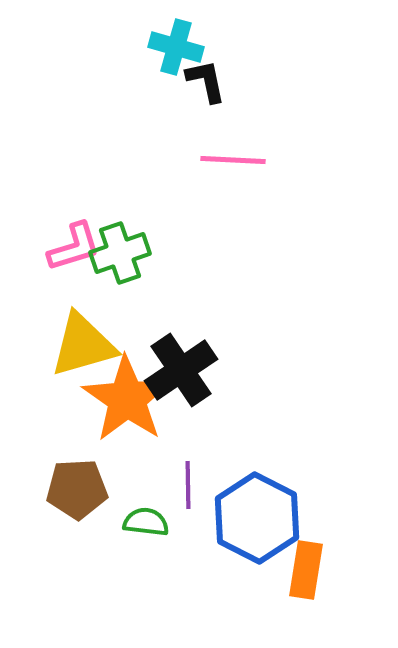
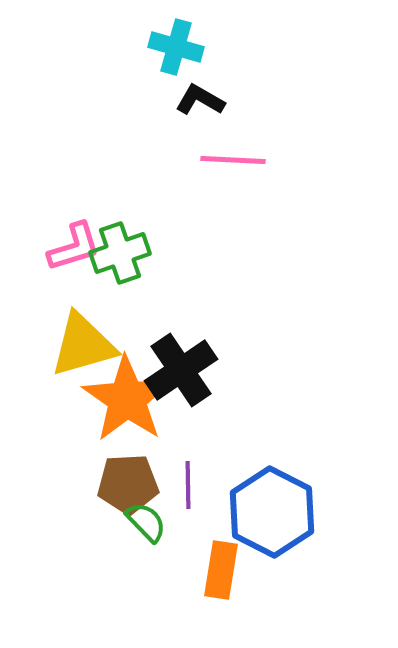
black L-shape: moved 6 px left, 19 px down; rotated 48 degrees counterclockwise
brown pentagon: moved 51 px right, 5 px up
blue hexagon: moved 15 px right, 6 px up
green semicircle: rotated 39 degrees clockwise
orange rectangle: moved 85 px left
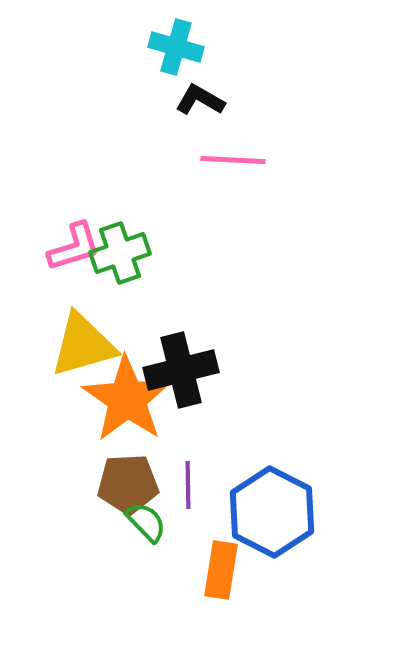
black cross: rotated 20 degrees clockwise
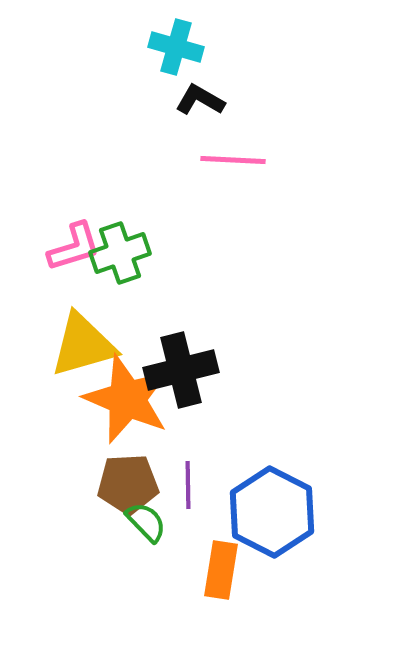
orange star: rotated 12 degrees counterclockwise
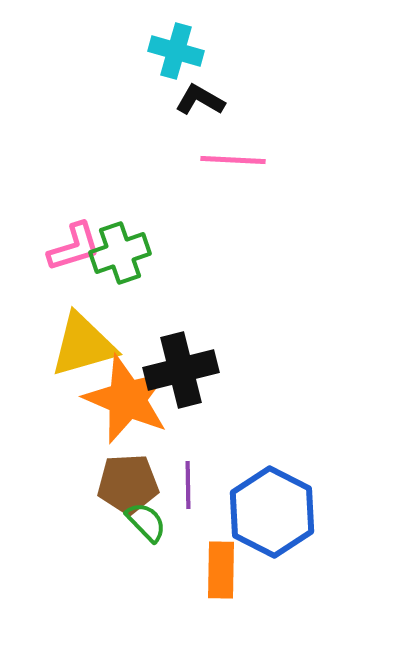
cyan cross: moved 4 px down
orange rectangle: rotated 8 degrees counterclockwise
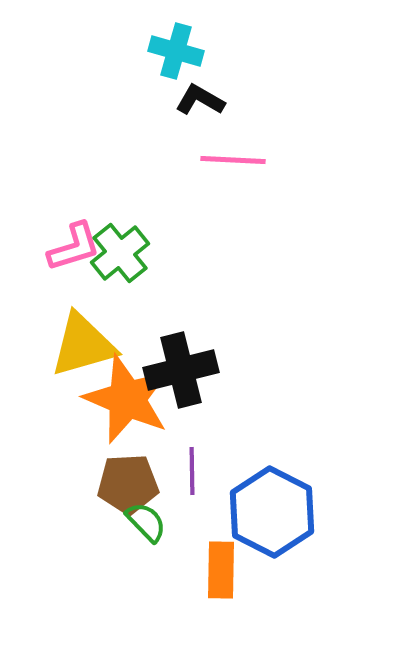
green cross: rotated 20 degrees counterclockwise
purple line: moved 4 px right, 14 px up
